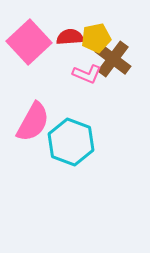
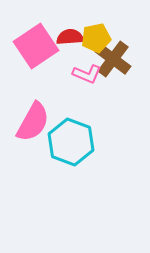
pink square: moved 7 px right, 4 px down; rotated 9 degrees clockwise
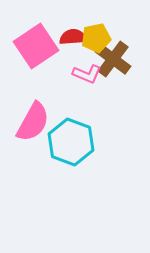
red semicircle: moved 3 px right
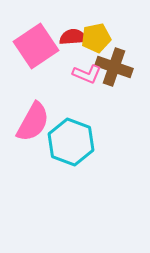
brown cross: moved 1 px right, 8 px down; rotated 18 degrees counterclockwise
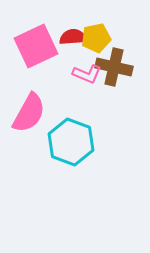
pink square: rotated 9 degrees clockwise
brown cross: rotated 6 degrees counterclockwise
pink semicircle: moved 4 px left, 9 px up
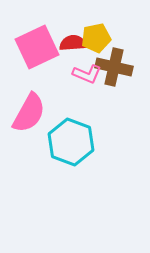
red semicircle: moved 6 px down
pink square: moved 1 px right, 1 px down
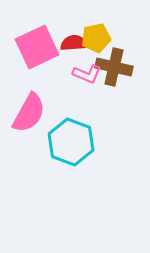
red semicircle: moved 1 px right
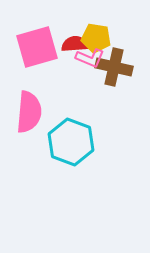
yellow pentagon: rotated 20 degrees clockwise
red semicircle: moved 1 px right, 1 px down
pink square: rotated 9 degrees clockwise
pink L-shape: moved 3 px right, 16 px up
pink semicircle: moved 1 px up; rotated 24 degrees counterclockwise
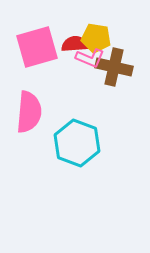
cyan hexagon: moved 6 px right, 1 px down
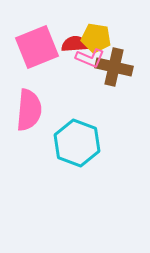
pink square: rotated 6 degrees counterclockwise
pink semicircle: moved 2 px up
